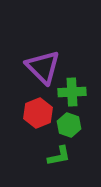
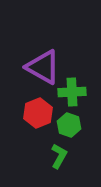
purple triangle: rotated 15 degrees counterclockwise
green L-shape: rotated 50 degrees counterclockwise
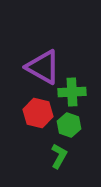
red hexagon: rotated 24 degrees counterclockwise
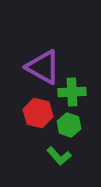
green L-shape: rotated 110 degrees clockwise
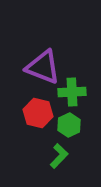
purple triangle: rotated 9 degrees counterclockwise
green hexagon: rotated 15 degrees clockwise
green L-shape: rotated 95 degrees counterclockwise
